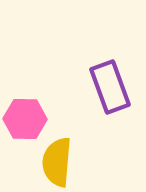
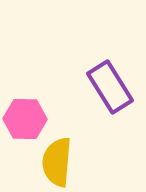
purple rectangle: rotated 12 degrees counterclockwise
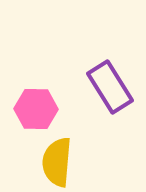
pink hexagon: moved 11 px right, 10 px up
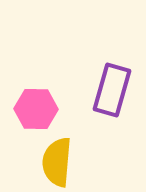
purple rectangle: moved 2 px right, 3 px down; rotated 48 degrees clockwise
